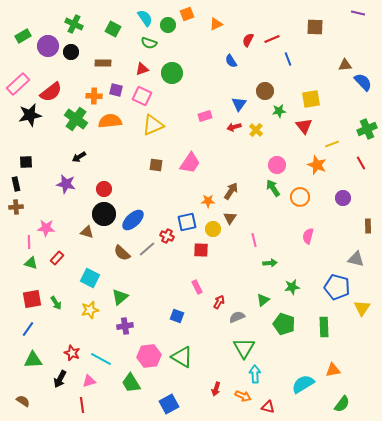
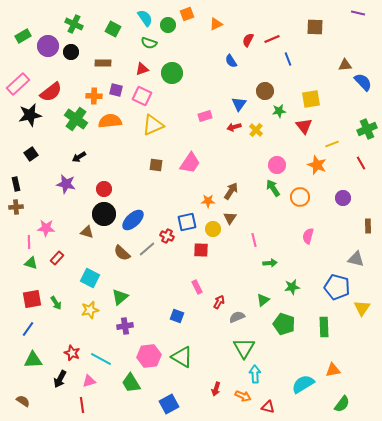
black square at (26, 162): moved 5 px right, 8 px up; rotated 32 degrees counterclockwise
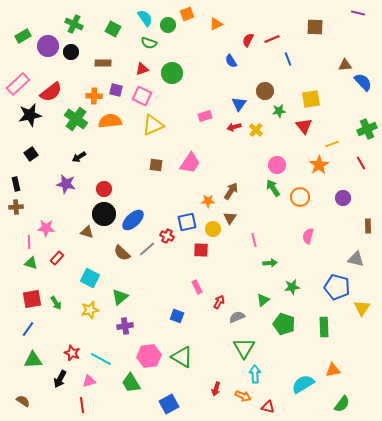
orange star at (317, 165): moved 2 px right; rotated 18 degrees clockwise
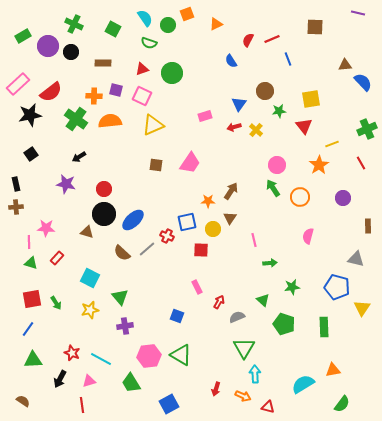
green triangle at (120, 297): rotated 30 degrees counterclockwise
green triangle at (263, 300): rotated 40 degrees counterclockwise
green triangle at (182, 357): moved 1 px left, 2 px up
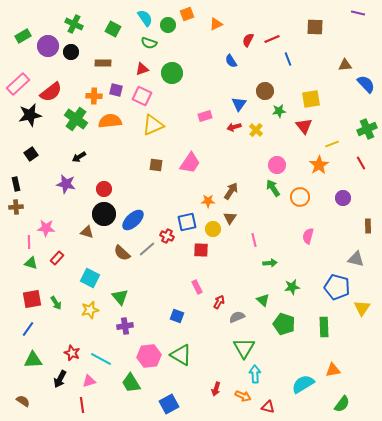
blue semicircle at (363, 82): moved 3 px right, 2 px down
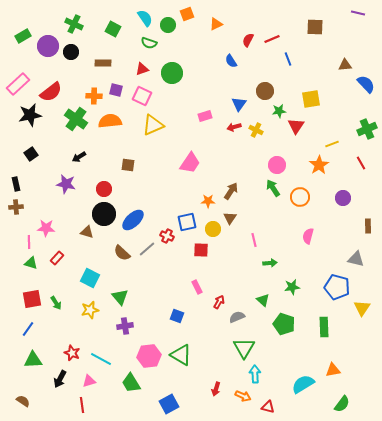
red triangle at (304, 126): moved 8 px left; rotated 12 degrees clockwise
yellow cross at (256, 130): rotated 16 degrees counterclockwise
brown square at (156, 165): moved 28 px left
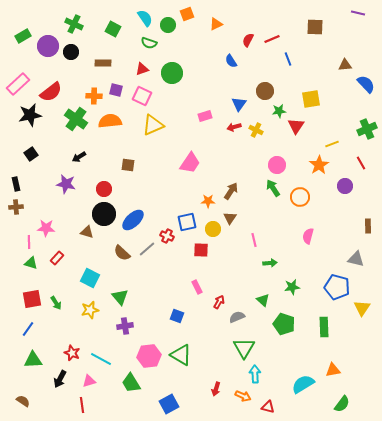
purple circle at (343, 198): moved 2 px right, 12 px up
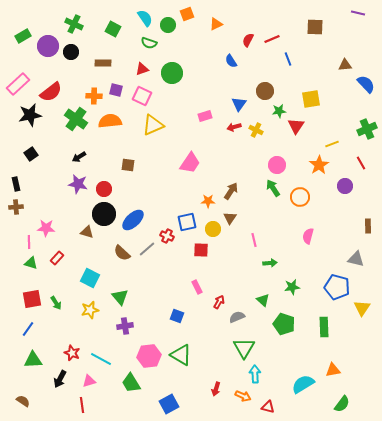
purple star at (66, 184): moved 12 px right
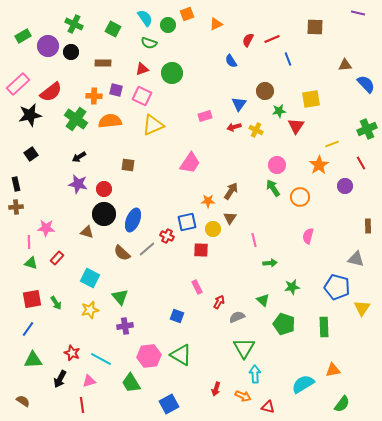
blue ellipse at (133, 220): rotated 25 degrees counterclockwise
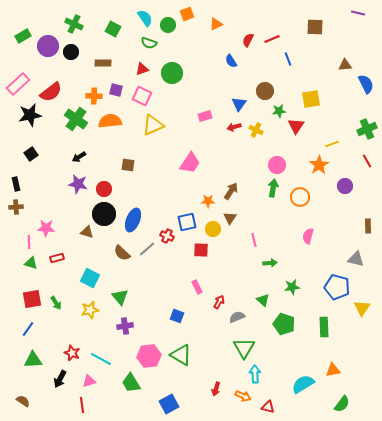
blue semicircle at (366, 84): rotated 18 degrees clockwise
red line at (361, 163): moved 6 px right, 2 px up
green arrow at (273, 188): rotated 42 degrees clockwise
red rectangle at (57, 258): rotated 32 degrees clockwise
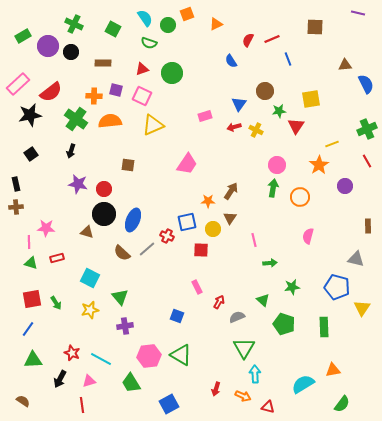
black arrow at (79, 157): moved 8 px left, 6 px up; rotated 40 degrees counterclockwise
pink trapezoid at (190, 163): moved 3 px left, 1 px down
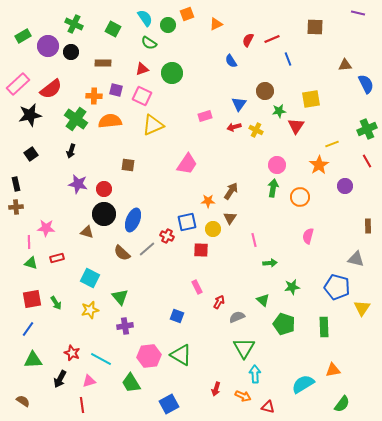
green semicircle at (149, 43): rotated 14 degrees clockwise
red semicircle at (51, 92): moved 3 px up
